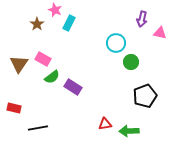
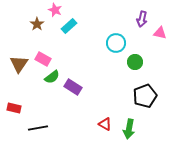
cyan rectangle: moved 3 px down; rotated 21 degrees clockwise
green circle: moved 4 px right
red triangle: rotated 40 degrees clockwise
green arrow: moved 2 px up; rotated 78 degrees counterclockwise
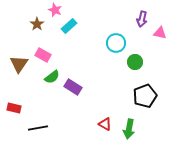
pink rectangle: moved 4 px up
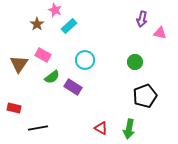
cyan circle: moved 31 px left, 17 px down
red triangle: moved 4 px left, 4 px down
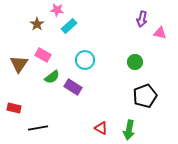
pink star: moved 2 px right; rotated 16 degrees counterclockwise
green arrow: moved 1 px down
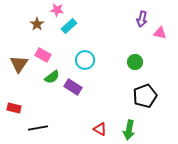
red triangle: moved 1 px left, 1 px down
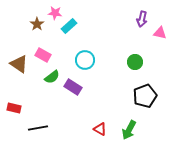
pink star: moved 2 px left, 3 px down
brown triangle: rotated 30 degrees counterclockwise
green arrow: rotated 18 degrees clockwise
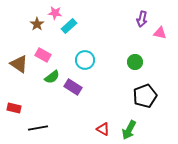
red triangle: moved 3 px right
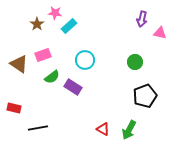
pink rectangle: rotated 49 degrees counterclockwise
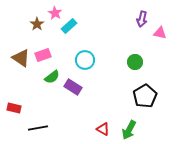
pink star: rotated 24 degrees clockwise
brown triangle: moved 2 px right, 6 px up
black pentagon: rotated 10 degrees counterclockwise
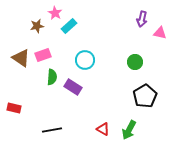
brown star: moved 2 px down; rotated 24 degrees clockwise
green semicircle: rotated 49 degrees counterclockwise
black line: moved 14 px right, 2 px down
